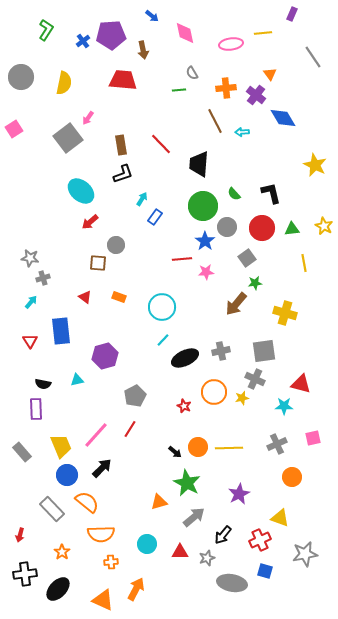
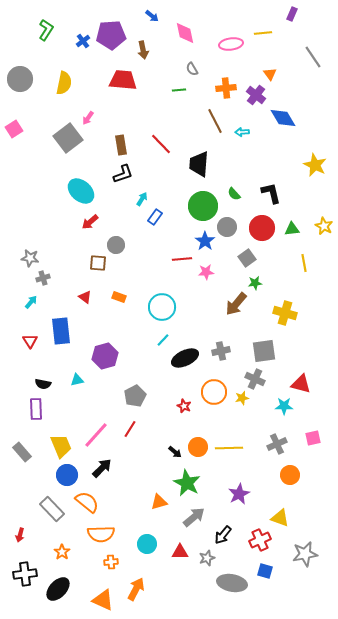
gray semicircle at (192, 73): moved 4 px up
gray circle at (21, 77): moved 1 px left, 2 px down
orange circle at (292, 477): moved 2 px left, 2 px up
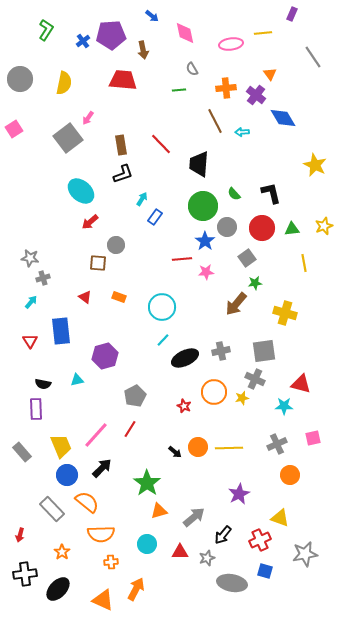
yellow star at (324, 226): rotated 24 degrees clockwise
green star at (187, 483): moved 40 px left; rotated 8 degrees clockwise
orange triangle at (159, 502): moved 9 px down
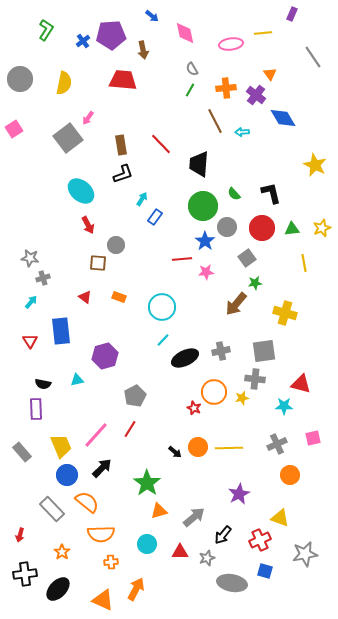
green line at (179, 90): moved 11 px right; rotated 56 degrees counterclockwise
red arrow at (90, 222): moved 2 px left, 3 px down; rotated 78 degrees counterclockwise
yellow star at (324, 226): moved 2 px left, 2 px down
gray cross at (255, 379): rotated 18 degrees counterclockwise
red star at (184, 406): moved 10 px right, 2 px down
